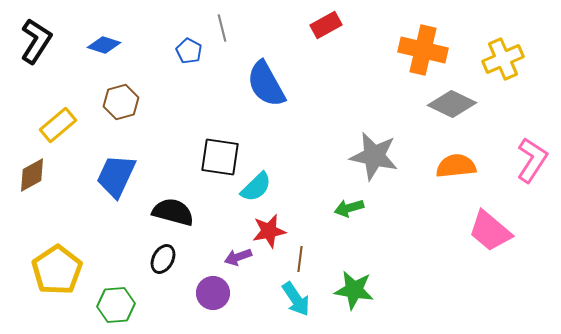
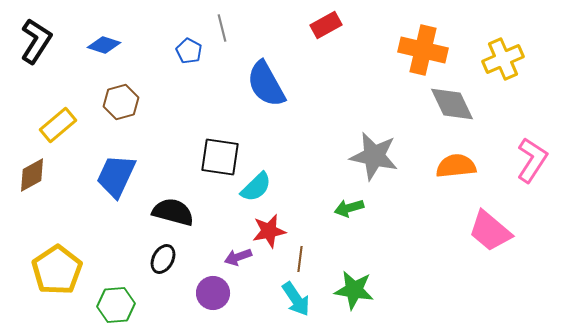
gray diamond: rotated 39 degrees clockwise
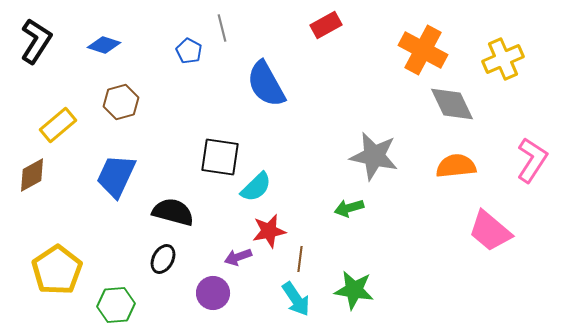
orange cross: rotated 15 degrees clockwise
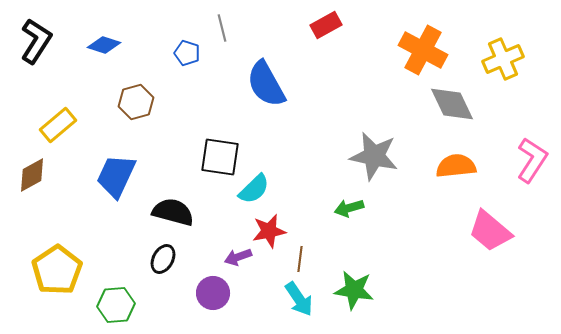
blue pentagon: moved 2 px left, 2 px down; rotated 10 degrees counterclockwise
brown hexagon: moved 15 px right
cyan semicircle: moved 2 px left, 2 px down
cyan arrow: moved 3 px right
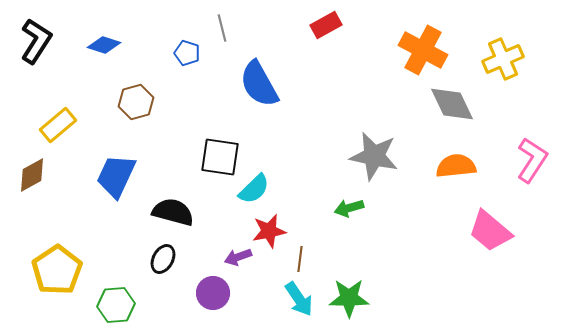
blue semicircle: moved 7 px left
green star: moved 5 px left, 8 px down; rotated 9 degrees counterclockwise
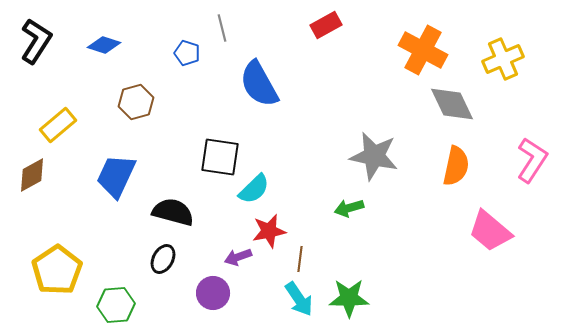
orange semicircle: rotated 108 degrees clockwise
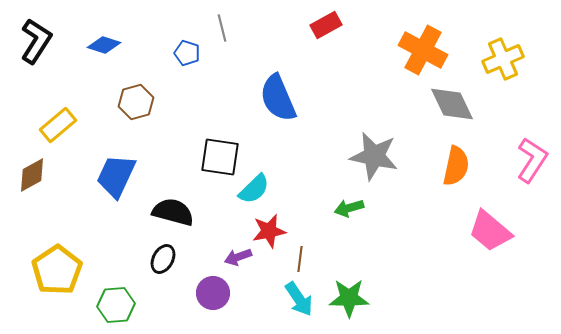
blue semicircle: moved 19 px right, 14 px down; rotated 6 degrees clockwise
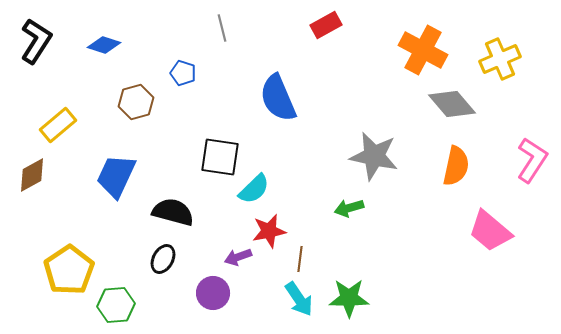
blue pentagon: moved 4 px left, 20 px down
yellow cross: moved 3 px left
gray diamond: rotated 15 degrees counterclockwise
yellow pentagon: moved 12 px right
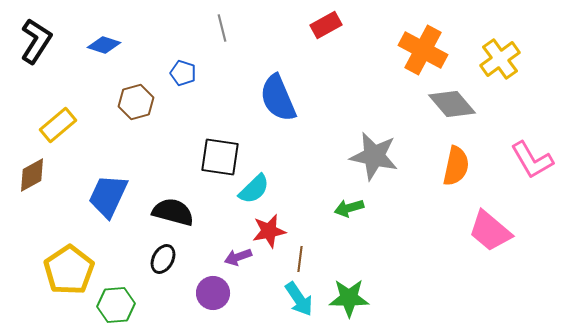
yellow cross: rotated 12 degrees counterclockwise
pink L-shape: rotated 117 degrees clockwise
blue trapezoid: moved 8 px left, 20 px down
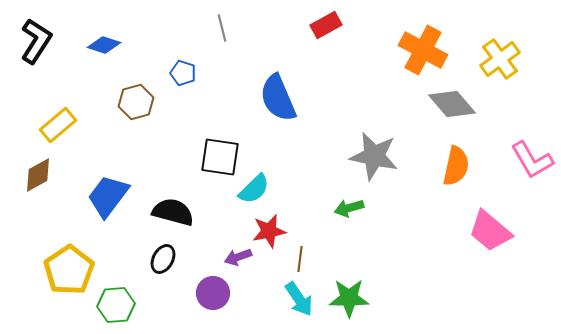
brown diamond: moved 6 px right
blue trapezoid: rotated 12 degrees clockwise
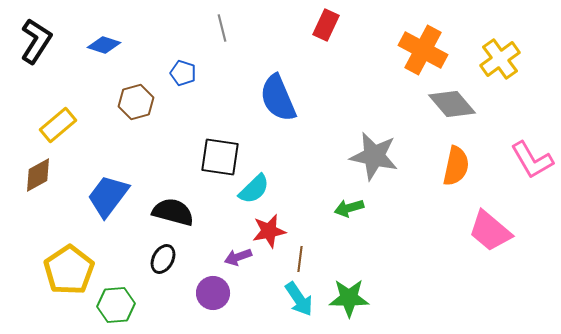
red rectangle: rotated 36 degrees counterclockwise
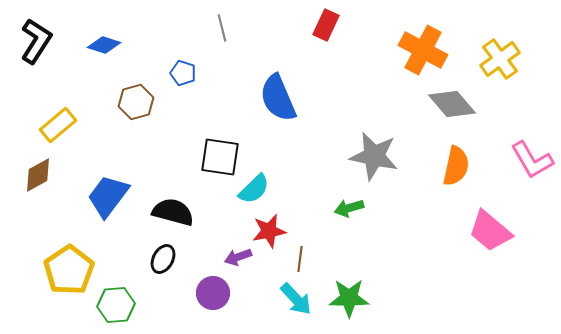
cyan arrow: moved 3 px left; rotated 9 degrees counterclockwise
